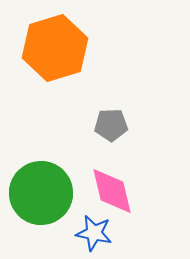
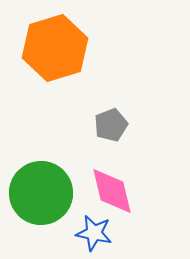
gray pentagon: rotated 20 degrees counterclockwise
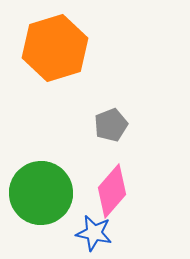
pink diamond: rotated 54 degrees clockwise
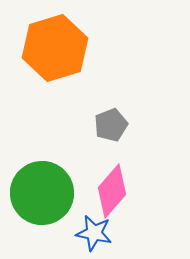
green circle: moved 1 px right
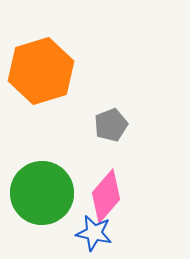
orange hexagon: moved 14 px left, 23 px down
pink diamond: moved 6 px left, 5 px down
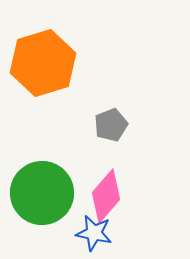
orange hexagon: moved 2 px right, 8 px up
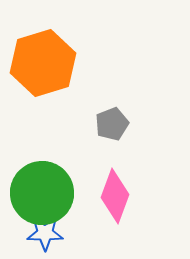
gray pentagon: moved 1 px right, 1 px up
pink diamond: moved 9 px right; rotated 20 degrees counterclockwise
blue star: moved 49 px left; rotated 12 degrees counterclockwise
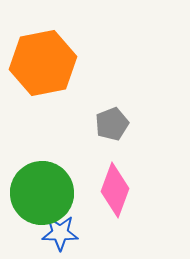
orange hexagon: rotated 6 degrees clockwise
pink diamond: moved 6 px up
blue star: moved 15 px right
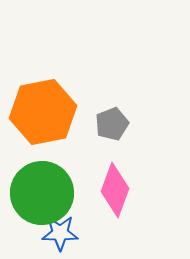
orange hexagon: moved 49 px down
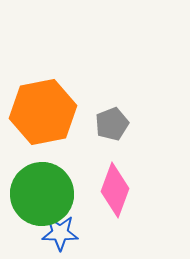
green circle: moved 1 px down
